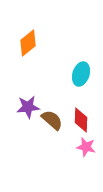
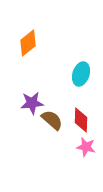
purple star: moved 4 px right, 4 px up
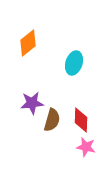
cyan ellipse: moved 7 px left, 11 px up
brown semicircle: rotated 65 degrees clockwise
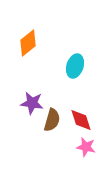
cyan ellipse: moved 1 px right, 3 px down
purple star: rotated 15 degrees clockwise
red diamond: rotated 20 degrees counterclockwise
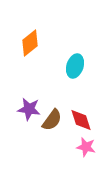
orange diamond: moved 2 px right
purple star: moved 3 px left, 6 px down
brown semicircle: rotated 20 degrees clockwise
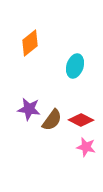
red diamond: rotated 45 degrees counterclockwise
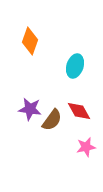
orange diamond: moved 2 px up; rotated 32 degrees counterclockwise
purple star: moved 1 px right
red diamond: moved 2 px left, 9 px up; rotated 35 degrees clockwise
pink star: rotated 24 degrees counterclockwise
